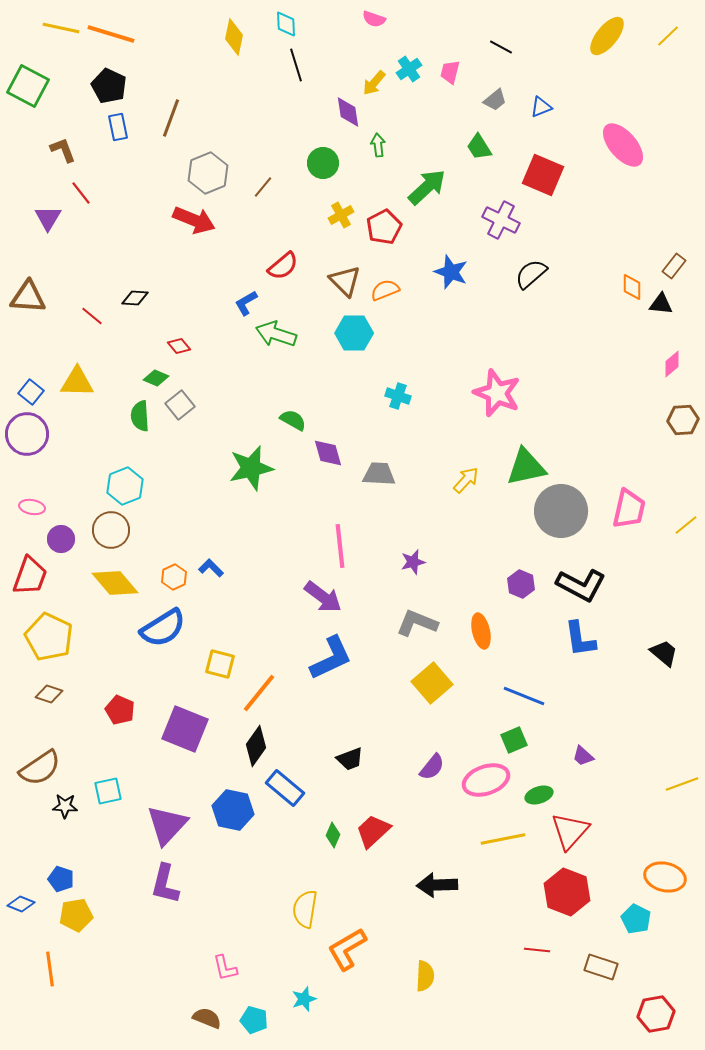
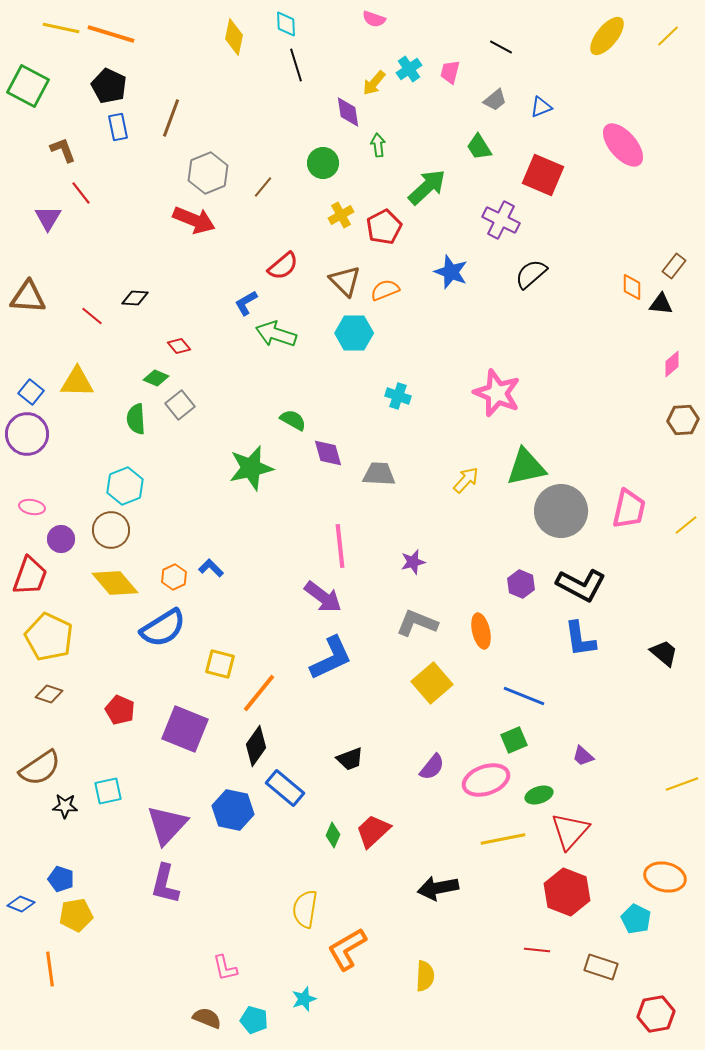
green semicircle at (140, 416): moved 4 px left, 3 px down
black arrow at (437, 885): moved 1 px right, 3 px down; rotated 9 degrees counterclockwise
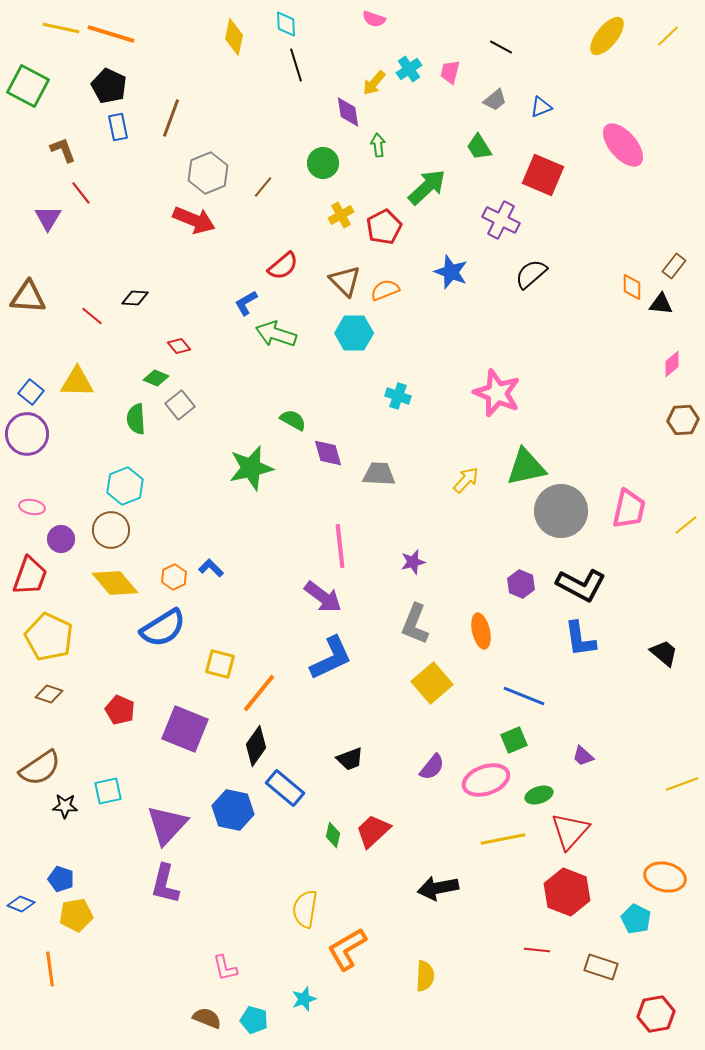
gray L-shape at (417, 623): moved 2 px left, 1 px down; rotated 90 degrees counterclockwise
green diamond at (333, 835): rotated 10 degrees counterclockwise
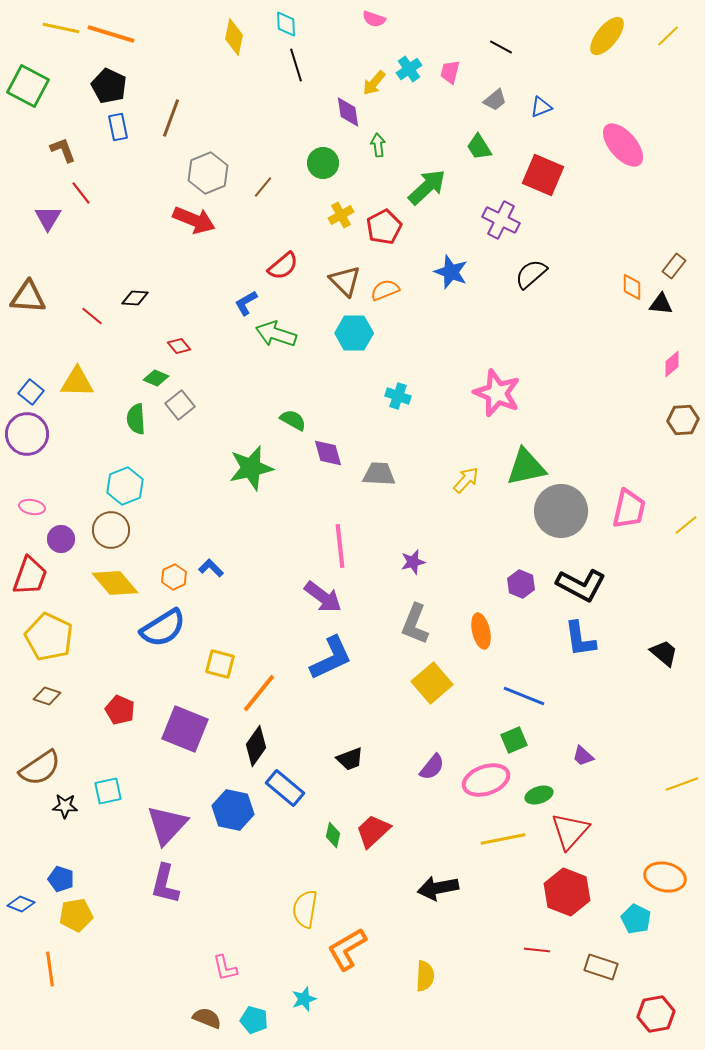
brown diamond at (49, 694): moved 2 px left, 2 px down
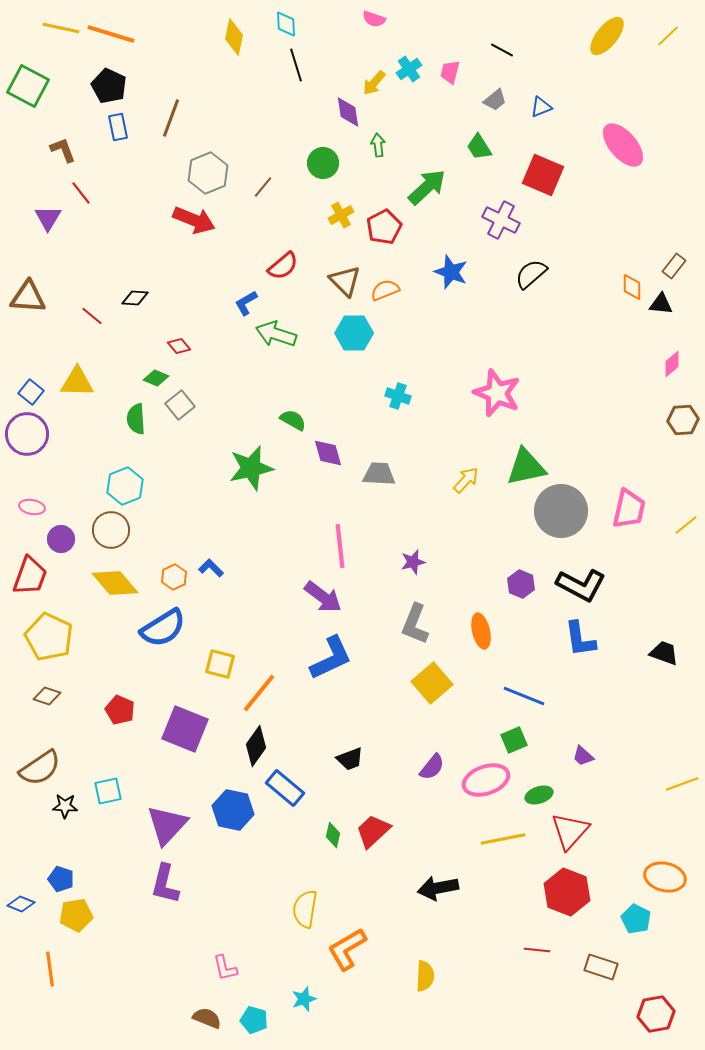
black line at (501, 47): moved 1 px right, 3 px down
black trapezoid at (664, 653): rotated 20 degrees counterclockwise
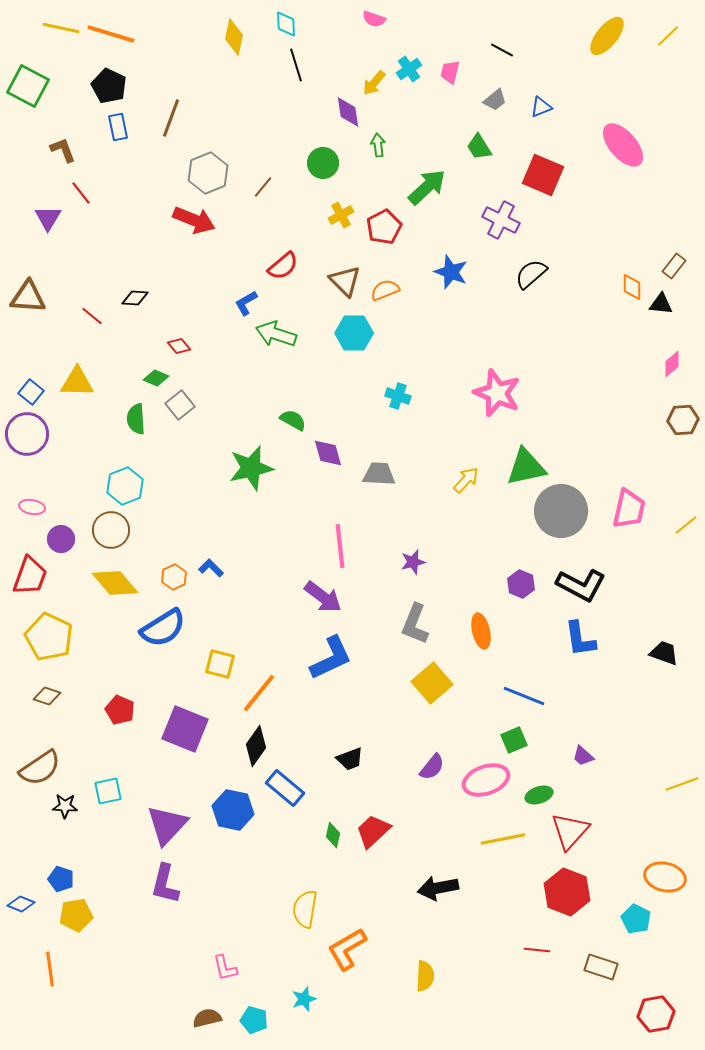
brown semicircle at (207, 1018): rotated 36 degrees counterclockwise
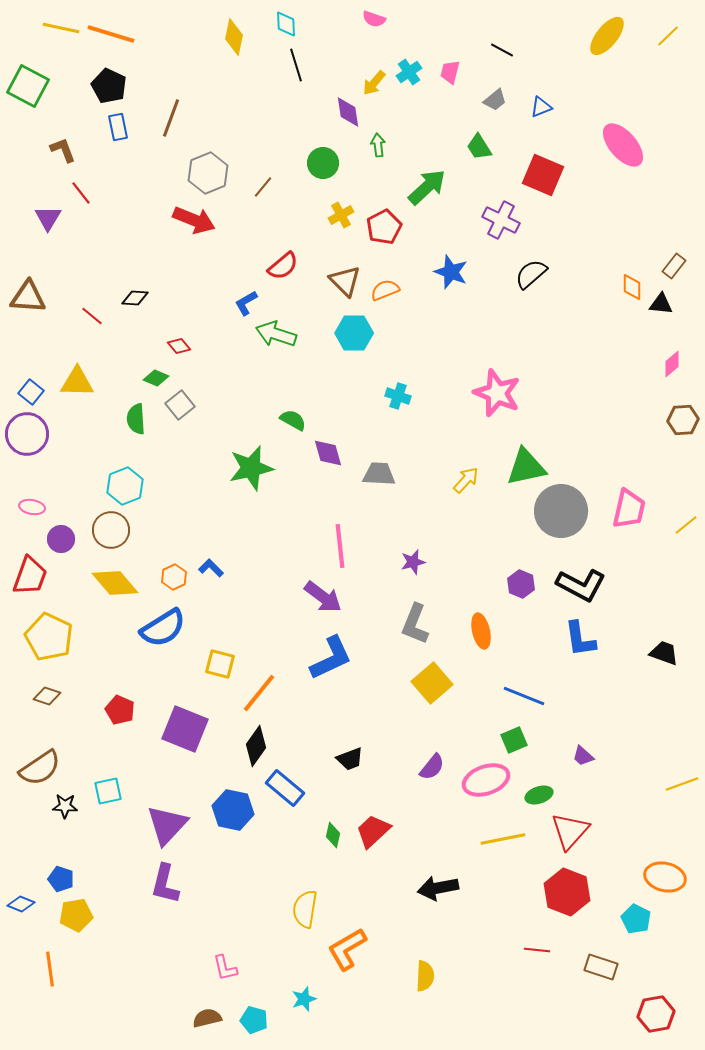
cyan cross at (409, 69): moved 3 px down
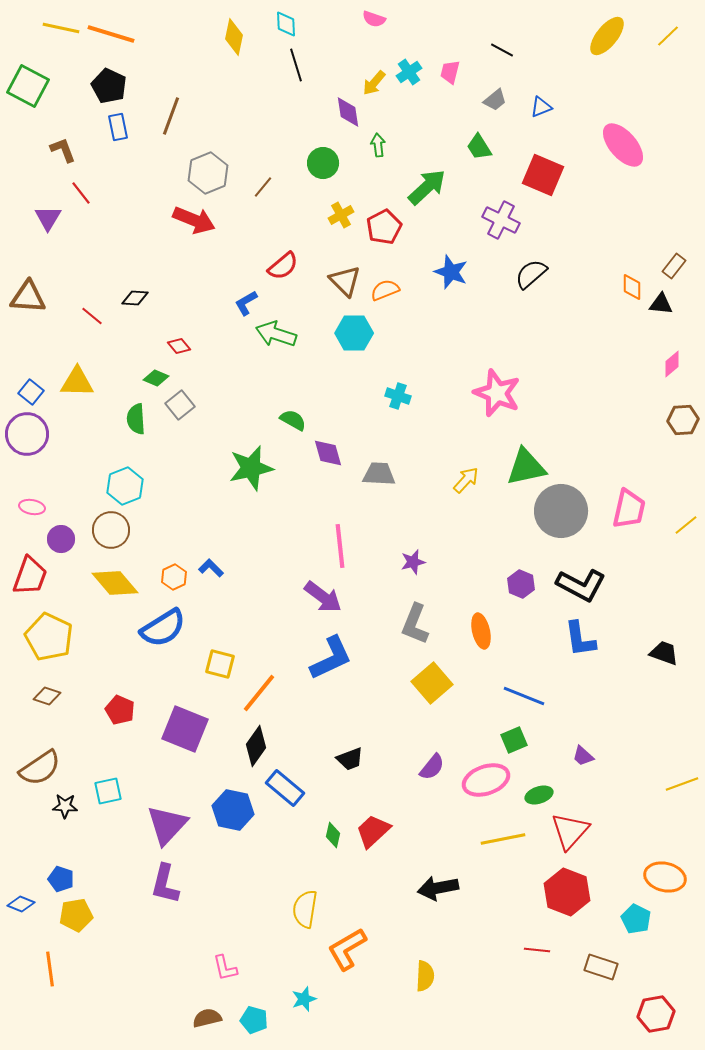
brown line at (171, 118): moved 2 px up
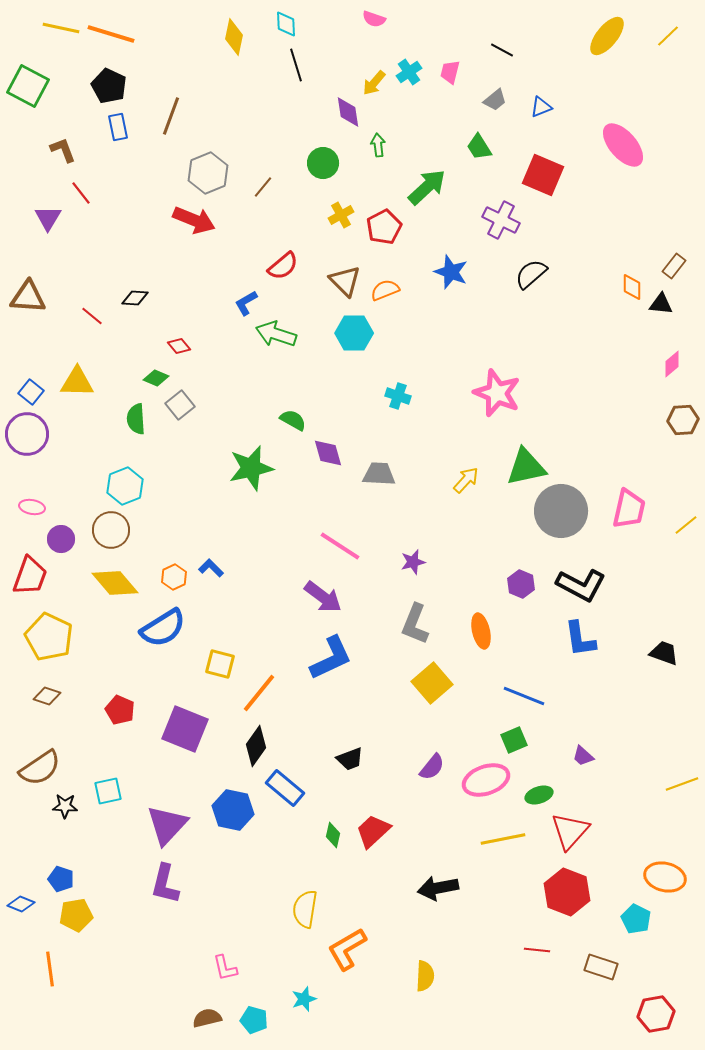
pink line at (340, 546): rotated 51 degrees counterclockwise
